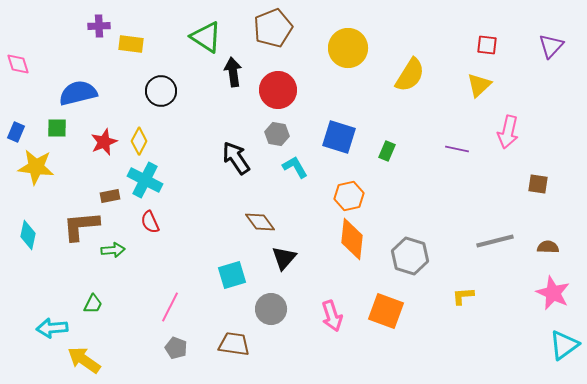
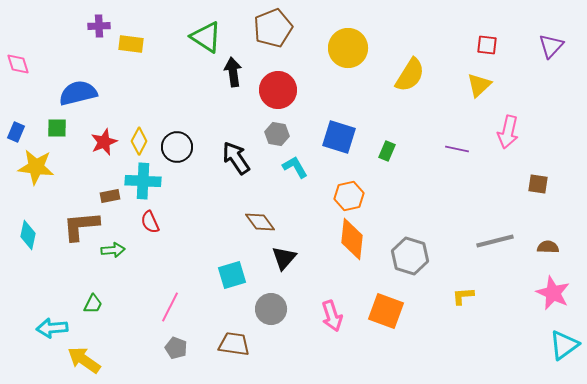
black circle at (161, 91): moved 16 px right, 56 px down
cyan cross at (145, 180): moved 2 px left, 1 px down; rotated 24 degrees counterclockwise
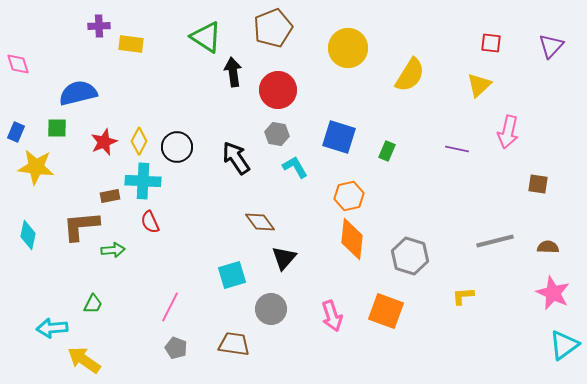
red square at (487, 45): moved 4 px right, 2 px up
